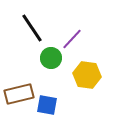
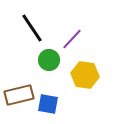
green circle: moved 2 px left, 2 px down
yellow hexagon: moved 2 px left
brown rectangle: moved 1 px down
blue square: moved 1 px right, 1 px up
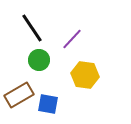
green circle: moved 10 px left
brown rectangle: rotated 16 degrees counterclockwise
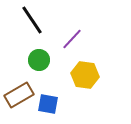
black line: moved 8 px up
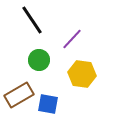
yellow hexagon: moved 3 px left, 1 px up
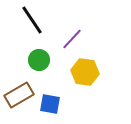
yellow hexagon: moved 3 px right, 2 px up
blue square: moved 2 px right
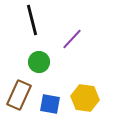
black line: rotated 20 degrees clockwise
green circle: moved 2 px down
yellow hexagon: moved 26 px down
brown rectangle: rotated 36 degrees counterclockwise
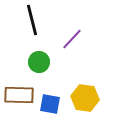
brown rectangle: rotated 68 degrees clockwise
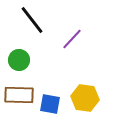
black line: rotated 24 degrees counterclockwise
green circle: moved 20 px left, 2 px up
